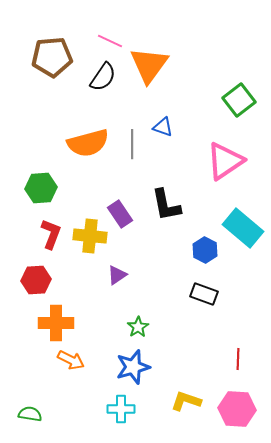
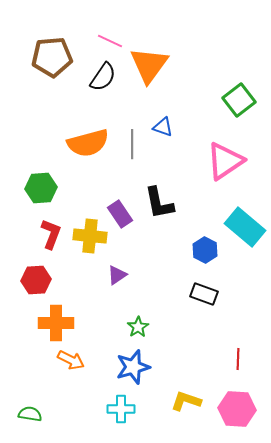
black L-shape: moved 7 px left, 2 px up
cyan rectangle: moved 2 px right, 1 px up
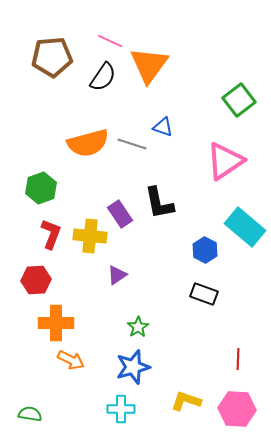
gray line: rotated 72 degrees counterclockwise
green hexagon: rotated 16 degrees counterclockwise
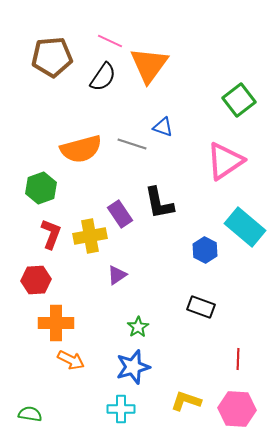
orange semicircle: moved 7 px left, 6 px down
yellow cross: rotated 16 degrees counterclockwise
black rectangle: moved 3 px left, 13 px down
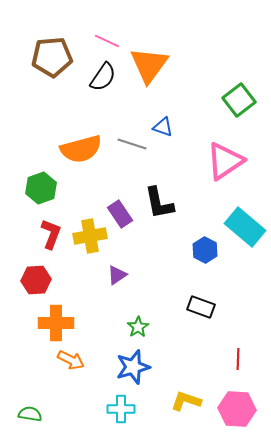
pink line: moved 3 px left
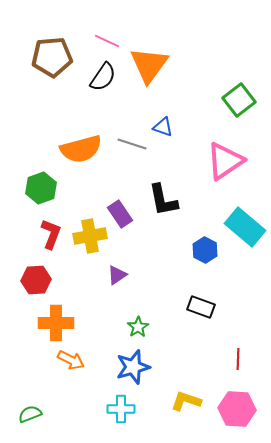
black L-shape: moved 4 px right, 3 px up
green semicircle: rotated 30 degrees counterclockwise
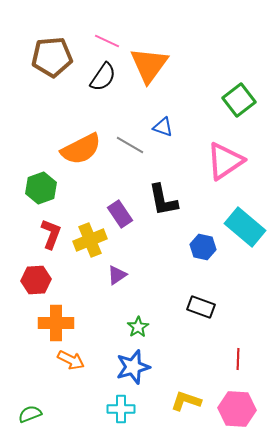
gray line: moved 2 px left, 1 px down; rotated 12 degrees clockwise
orange semicircle: rotated 12 degrees counterclockwise
yellow cross: moved 4 px down; rotated 12 degrees counterclockwise
blue hexagon: moved 2 px left, 3 px up; rotated 15 degrees counterclockwise
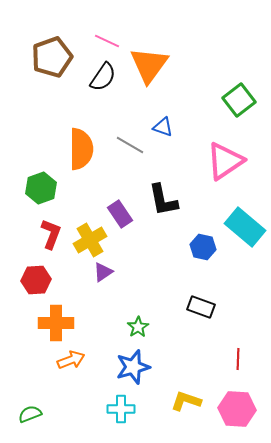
brown pentagon: rotated 15 degrees counterclockwise
orange semicircle: rotated 63 degrees counterclockwise
yellow cross: rotated 8 degrees counterclockwise
purple triangle: moved 14 px left, 3 px up
orange arrow: rotated 48 degrees counterclockwise
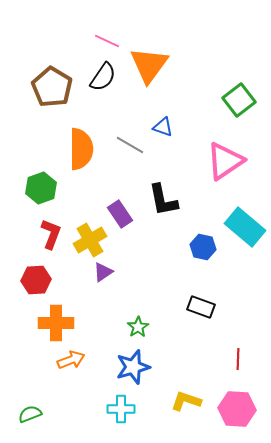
brown pentagon: moved 30 px down; rotated 21 degrees counterclockwise
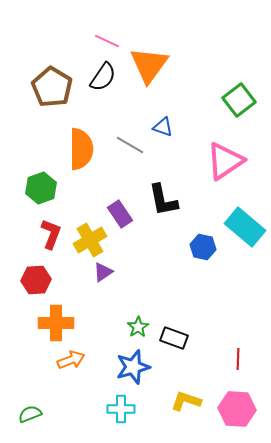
black rectangle: moved 27 px left, 31 px down
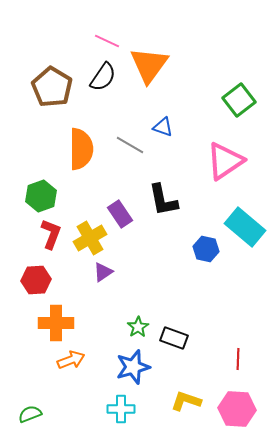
green hexagon: moved 8 px down
yellow cross: moved 2 px up
blue hexagon: moved 3 px right, 2 px down
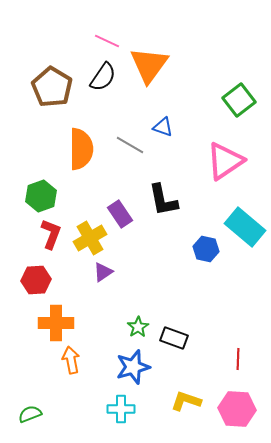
orange arrow: rotated 80 degrees counterclockwise
